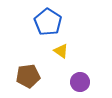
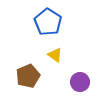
yellow triangle: moved 6 px left, 4 px down
brown pentagon: rotated 15 degrees counterclockwise
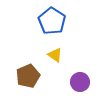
blue pentagon: moved 4 px right, 1 px up
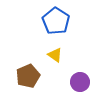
blue pentagon: moved 4 px right
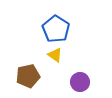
blue pentagon: moved 8 px down
brown pentagon: rotated 10 degrees clockwise
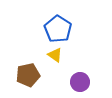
blue pentagon: moved 2 px right
brown pentagon: moved 1 px up
